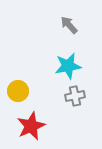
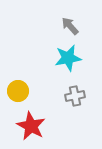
gray arrow: moved 1 px right, 1 px down
cyan star: moved 8 px up
red star: rotated 20 degrees counterclockwise
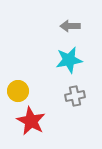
gray arrow: rotated 48 degrees counterclockwise
cyan star: moved 1 px right, 2 px down
red star: moved 5 px up
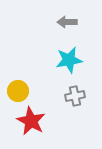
gray arrow: moved 3 px left, 4 px up
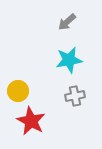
gray arrow: rotated 42 degrees counterclockwise
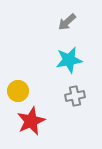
red star: rotated 20 degrees clockwise
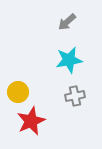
yellow circle: moved 1 px down
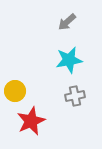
yellow circle: moved 3 px left, 1 px up
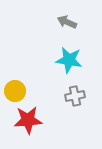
gray arrow: rotated 66 degrees clockwise
cyan star: rotated 20 degrees clockwise
red star: moved 3 px left, 1 px up; rotated 20 degrees clockwise
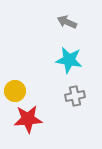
red star: moved 1 px up
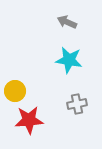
gray cross: moved 2 px right, 8 px down
red star: moved 1 px right, 1 px down
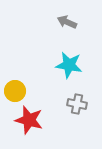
cyan star: moved 5 px down
gray cross: rotated 24 degrees clockwise
red star: rotated 20 degrees clockwise
